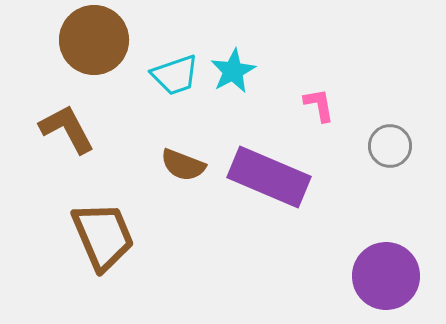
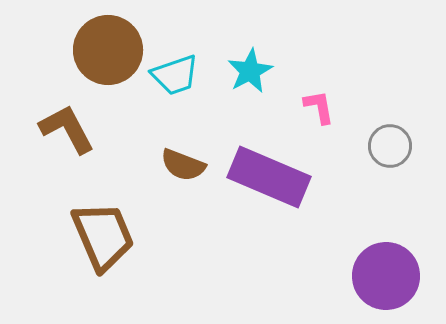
brown circle: moved 14 px right, 10 px down
cyan star: moved 17 px right
pink L-shape: moved 2 px down
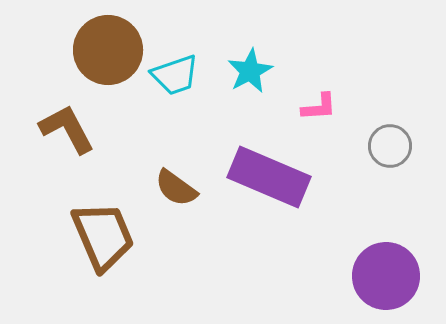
pink L-shape: rotated 96 degrees clockwise
brown semicircle: moved 7 px left, 23 px down; rotated 15 degrees clockwise
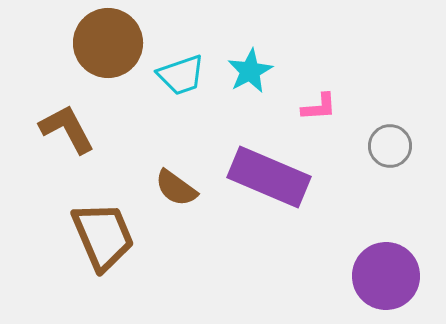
brown circle: moved 7 px up
cyan trapezoid: moved 6 px right
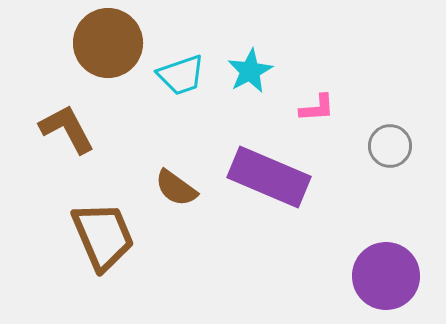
pink L-shape: moved 2 px left, 1 px down
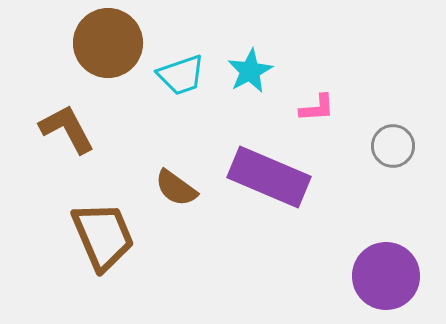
gray circle: moved 3 px right
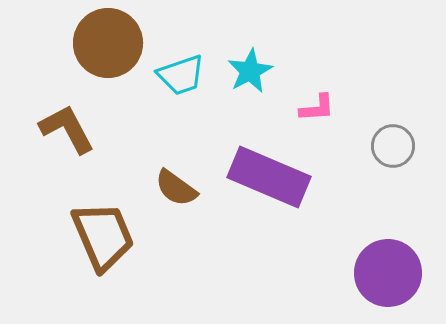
purple circle: moved 2 px right, 3 px up
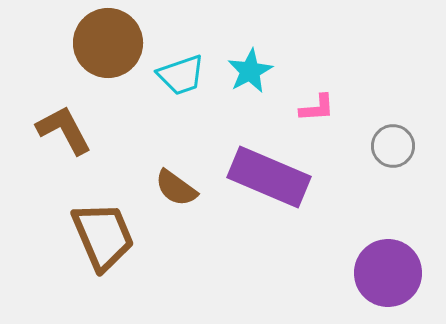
brown L-shape: moved 3 px left, 1 px down
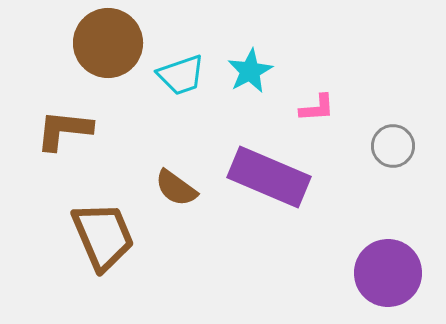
brown L-shape: rotated 56 degrees counterclockwise
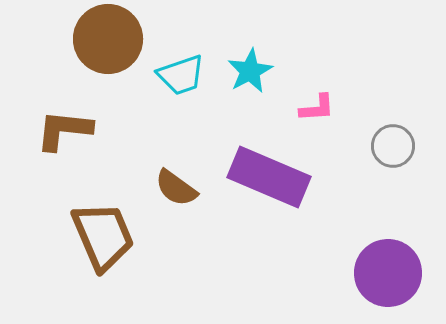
brown circle: moved 4 px up
